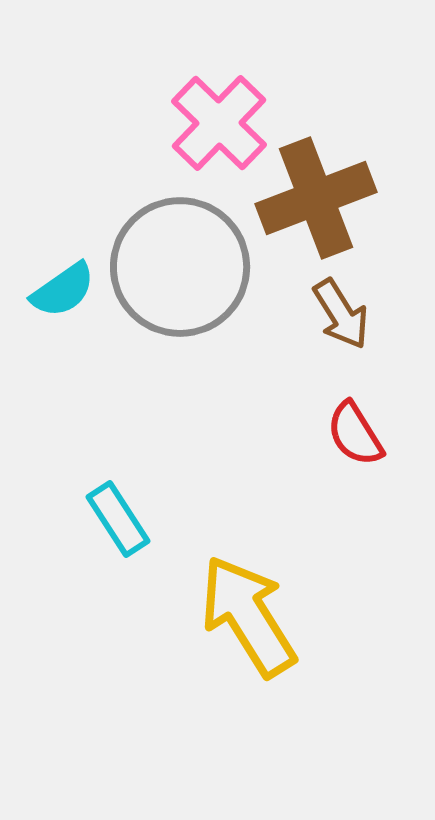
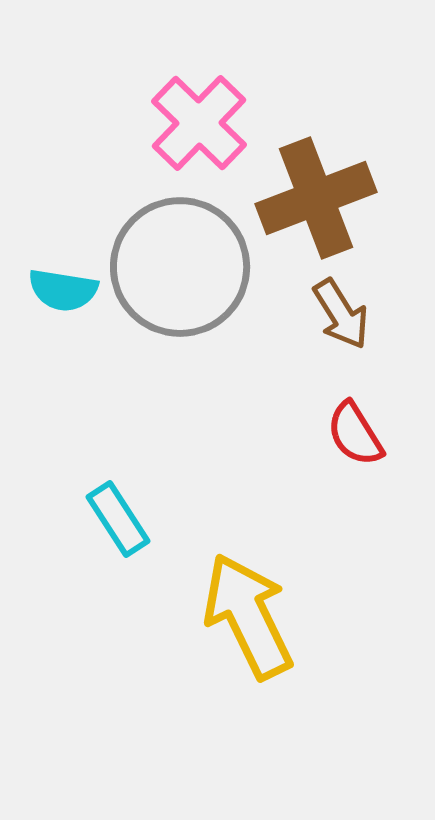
pink cross: moved 20 px left
cyan semicircle: rotated 44 degrees clockwise
yellow arrow: rotated 6 degrees clockwise
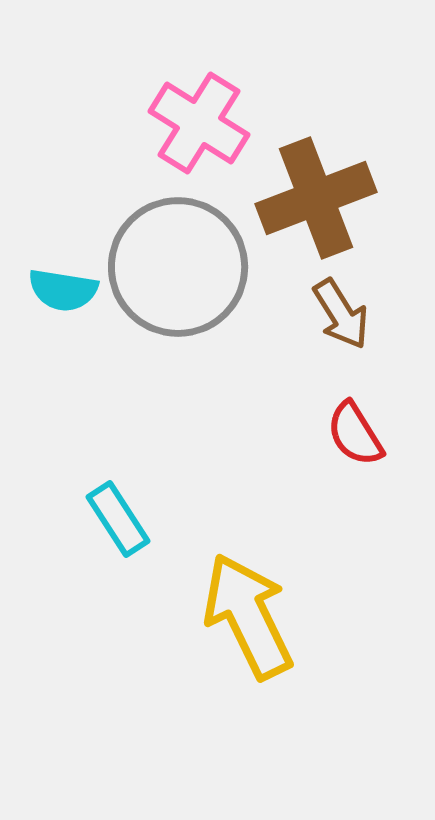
pink cross: rotated 12 degrees counterclockwise
gray circle: moved 2 px left
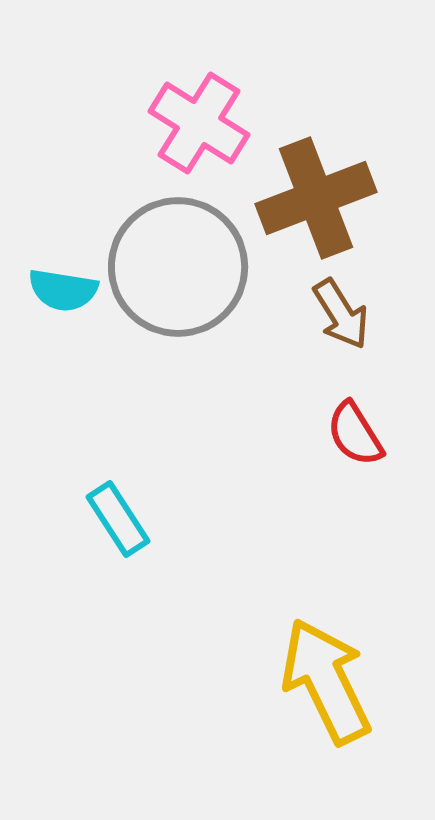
yellow arrow: moved 78 px right, 65 px down
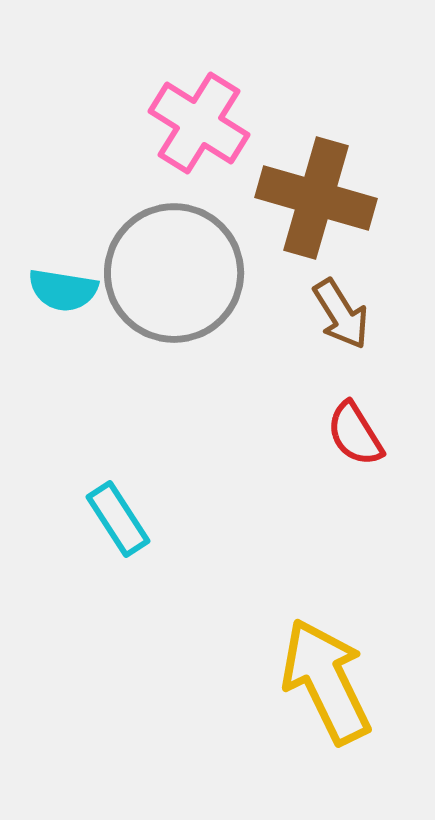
brown cross: rotated 37 degrees clockwise
gray circle: moved 4 px left, 6 px down
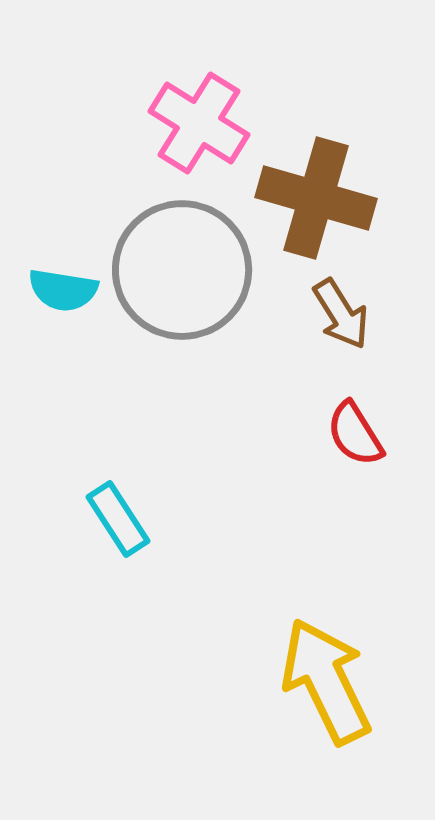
gray circle: moved 8 px right, 3 px up
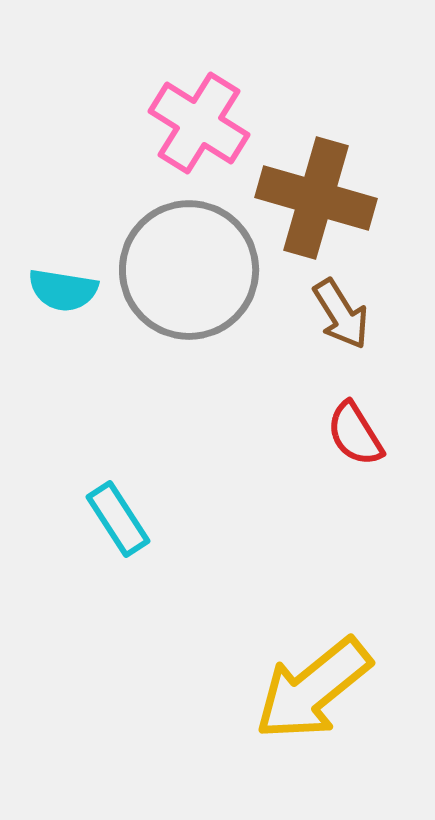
gray circle: moved 7 px right
yellow arrow: moved 13 px left, 8 px down; rotated 103 degrees counterclockwise
